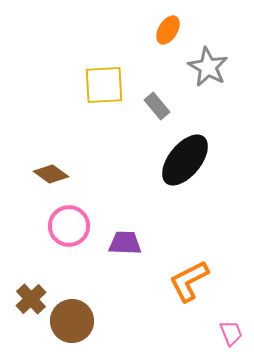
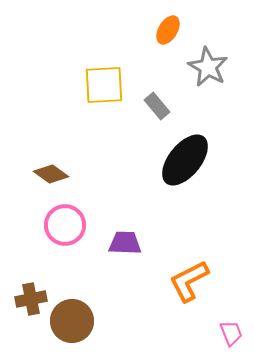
pink circle: moved 4 px left, 1 px up
brown cross: rotated 32 degrees clockwise
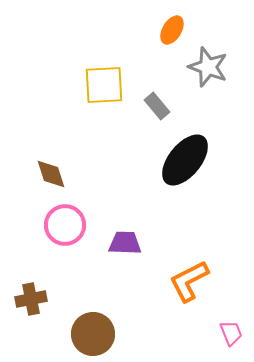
orange ellipse: moved 4 px right
gray star: rotated 9 degrees counterclockwise
brown diamond: rotated 36 degrees clockwise
brown circle: moved 21 px right, 13 px down
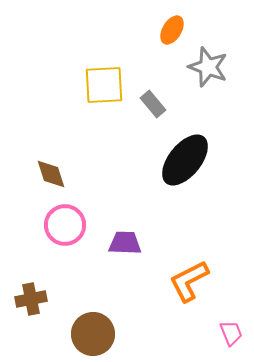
gray rectangle: moved 4 px left, 2 px up
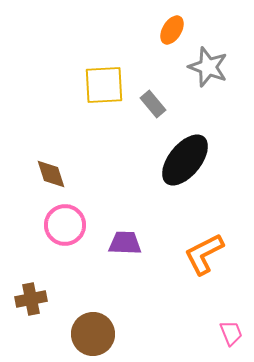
orange L-shape: moved 15 px right, 27 px up
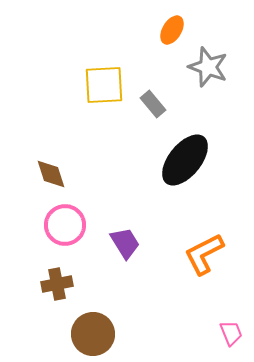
purple trapezoid: rotated 56 degrees clockwise
brown cross: moved 26 px right, 15 px up
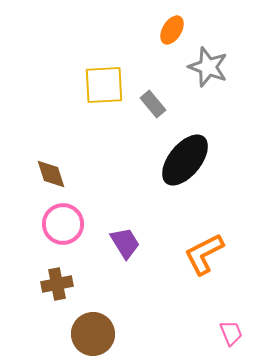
pink circle: moved 2 px left, 1 px up
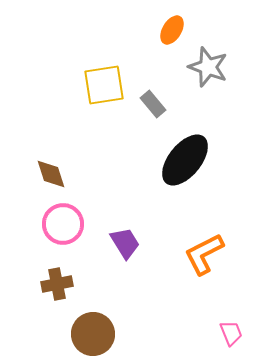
yellow square: rotated 6 degrees counterclockwise
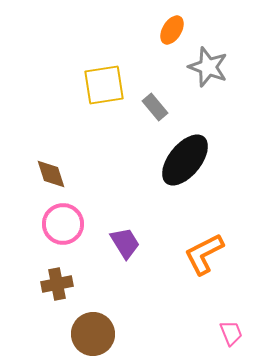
gray rectangle: moved 2 px right, 3 px down
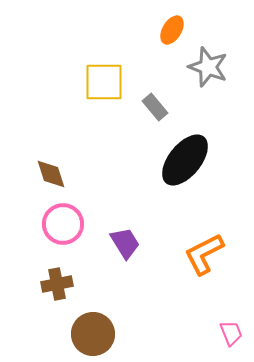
yellow square: moved 3 px up; rotated 9 degrees clockwise
